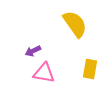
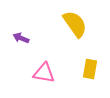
purple arrow: moved 12 px left, 13 px up; rotated 49 degrees clockwise
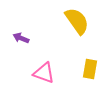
yellow semicircle: moved 2 px right, 3 px up
pink triangle: rotated 10 degrees clockwise
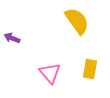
purple arrow: moved 9 px left
pink triangle: moved 6 px right; rotated 30 degrees clockwise
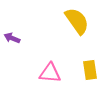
yellow rectangle: moved 1 px down; rotated 18 degrees counterclockwise
pink triangle: rotated 45 degrees counterclockwise
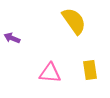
yellow semicircle: moved 3 px left
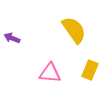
yellow semicircle: moved 9 px down
yellow rectangle: rotated 30 degrees clockwise
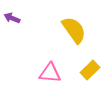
purple arrow: moved 20 px up
yellow rectangle: rotated 24 degrees clockwise
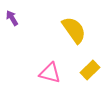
purple arrow: rotated 35 degrees clockwise
pink triangle: rotated 10 degrees clockwise
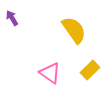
pink triangle: rotated 20 degrees clockwise
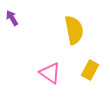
yellow semicircle: rotated 24 degrees clockwise
yellow rectangle: rotated 18 degrees counterclockwise
